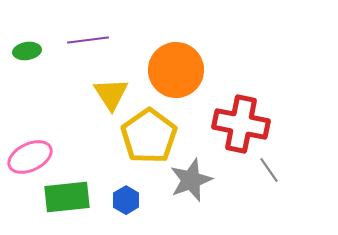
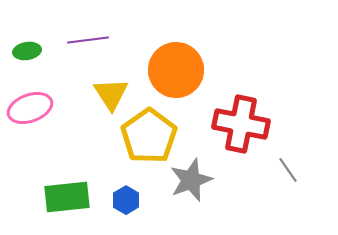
pink ellipse: moved 49 px up; rotated 6 degrees clockwise
gray line: moved 19 px right
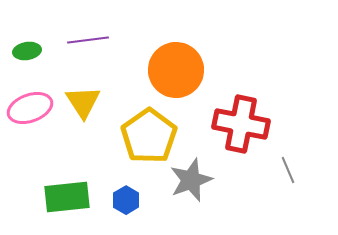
yellow triangle: moved 28 px left, 8 px down
gray line: rotated 12 degrees clockwise
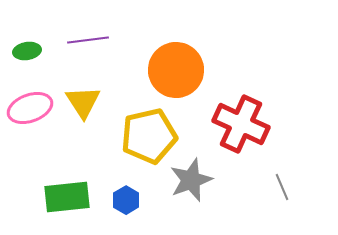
red cross: rotated 14 degrees clockwise
yellow pentagon: rotated 22 degrees clockwise
gray line: moved 6 px left, 17 px down
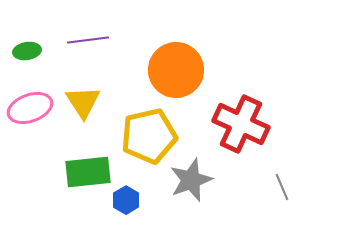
green rectangle: moved 21 px right, 25 px up
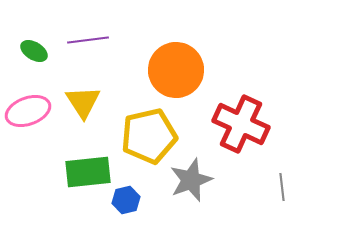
green ellipse: moved 7 px right; rotated 40 degrees clockwise
pink ellipse: moved 2 px left, 3 px down
gray line: rotated 16 degrees clockwise
blue hexagon: rotated 16 degrees clockwise
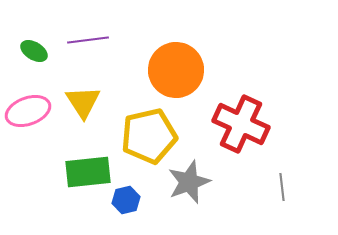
gray star: moved 2 px left, 2 px down
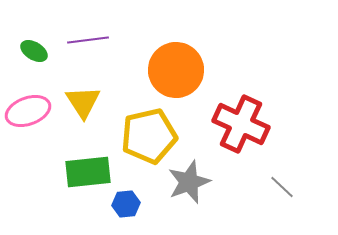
gray line: rotated 40 degrees counterclockwise
blue hexagon: moved 4 px down; rotated 8 degrees clockwise
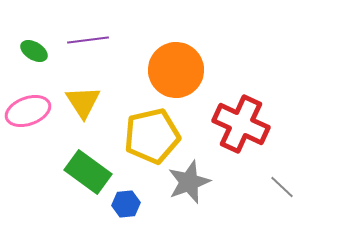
yellow pentagon: moved 3 px right
green rectangle: rotated 42 degrees clockwise
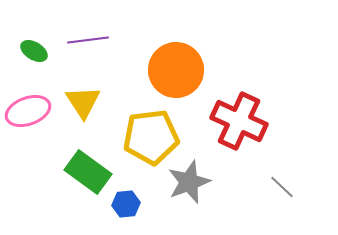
red cross: moved 2 px left, 3 px up
yellow pentagon: moved 1 px left, 1 px down; rotated 6 degrees clockwise
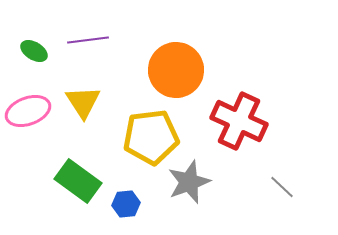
green rectangle: moved 10 px left, 9 px down
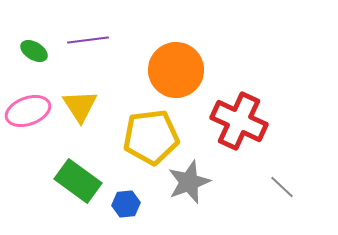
yellow triangle: moved 3 px left, 4 px down
